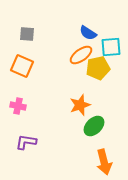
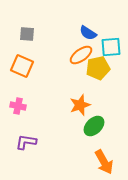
orange arrow: rotated 15 degrees counterclockwise
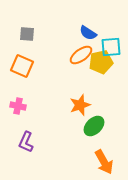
yellow pentagon: moved 3 px right, 6 px up
purple L-shape: rotated 75 degrees counterclockwise
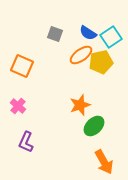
gray square: moved 28 px right; rotated 14 degrees clockwise
cyan square: moved 10 px up; rotated 30 degrees counterclockwise
pink cross: rotated 28 degrees clockwise
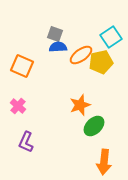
blue semicircle: moved 30 px left, 14 px down; rotated 144 degrees clockwise
orange arrow: rotated 35 degrees clockwise
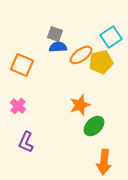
orange square: moved 1 px up
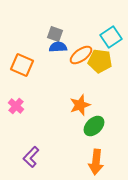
yellow pentagon: moved 1 px left, 1 px up; rotated 20 degrees clockwise
pink cross: moved 2 px left
purple L-shape: moved 5 px right, 15 px down; rotated 20 degrees clockwise
orange arrow: moved 8 px left
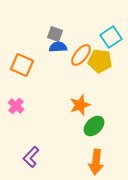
orange ellipse: rotated 15 degrees counterclockwise
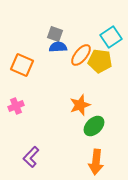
pink cross: rotated 28 degrees clockwise
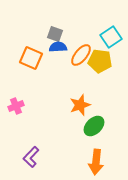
orange square: moved 9 px right, 7 px up
